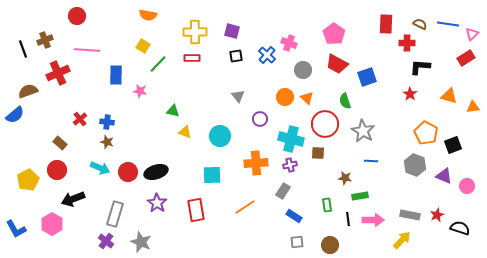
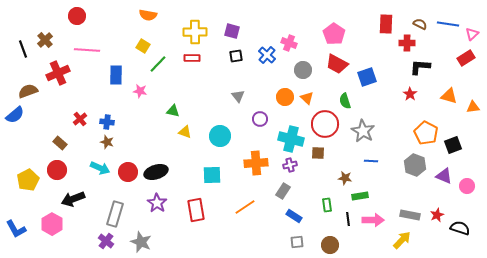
brown cross at (45, 40): rotated 21 degrees counterclockwise
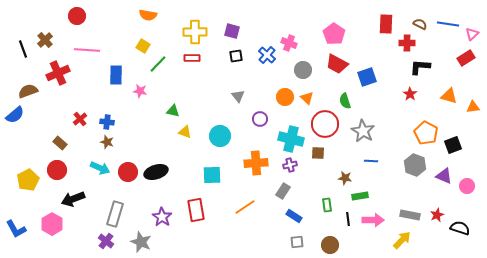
purple star at (157, 203): moved 5 px right, 14 px down
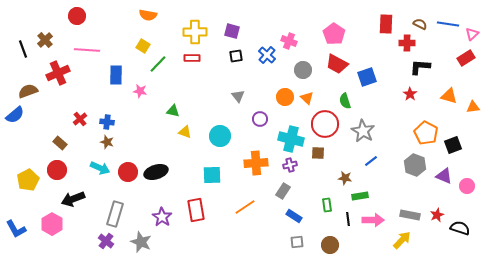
pink cross at (289, 43): moved 2 px up
blue line at (371, 161): rotated 40 degrees counterclockwise
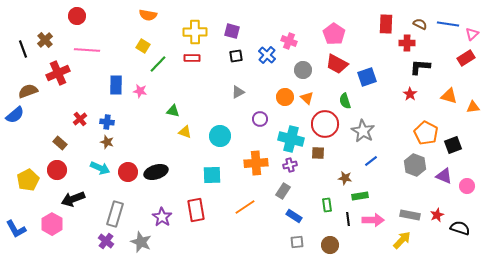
blue rectangle at (116, 75): moved 10 px down
gray triangle at (238, 96): moved 4 px up; rotated 40 degrees clockwise
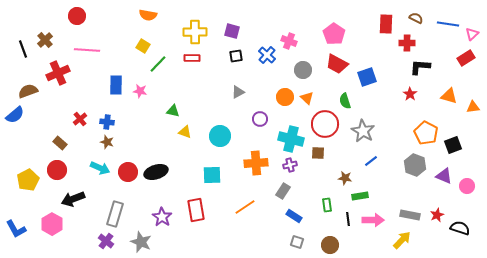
brown semicircle at (420, 24): moved 4 px left, 6 px up
gray square at (297, 242): rotated 24 degrees clockwise
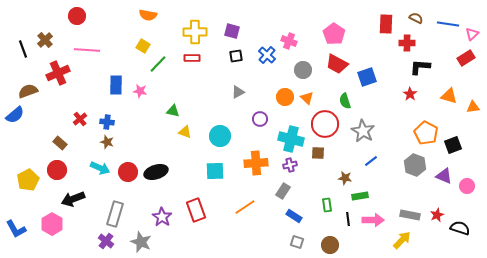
cyan square at (212, 175): moved 3 px right, 4 px up
red rectangle at (196, 210): rotated 10 degrees counterclockwise
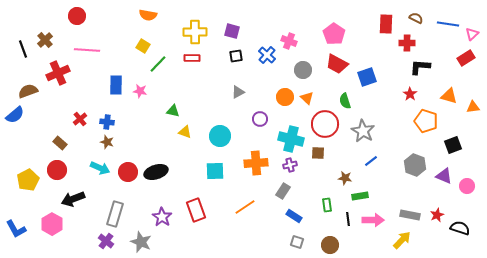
orange pentagon at (426, 133): moved 12 px up; rotated 10 degrees counterclockwise
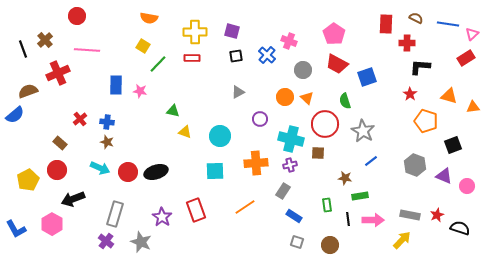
orange semicircle at (148, 15): moved 1 px right, 3 px down
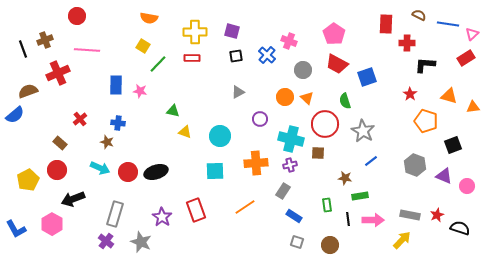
brown semicircle at (416, 18): moved 3 px right, 3 px up
brown cross at (45, 40): rotated 21 degrees clockwise
black L-shape at (420, 67): moved 5 px right, 2 px up
blue cross at (107, 122): moved 11 px right, 1 px down
